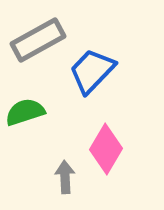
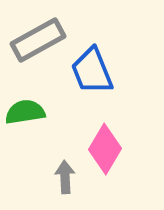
blue trapezoid: rotated 66 degrees counterclockwise
green semicircle: rotated 9 degrees clockwise
pink diamond: moved 1 px left
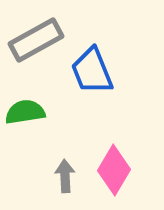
gray rectangle: moved 2 px left
pink diamond: moved 9 px right, 21 px down
gray arrow: moved 1 px up
